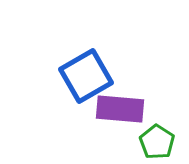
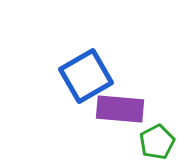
green pentagon: rotated 12 degrees clockwise
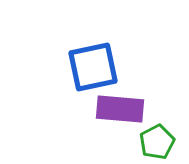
blue square: moved 7 px right, 9 px up; rotated 18 degrees clockwise
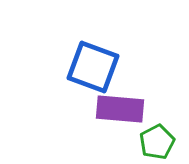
blue square: rotated 32 degrees clockwise
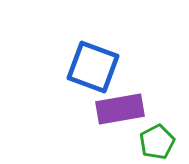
purple rectangle: rotated 15 degrees counterclockwise
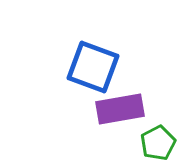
green pentagon: moved 1 px right, 1 px down
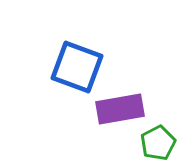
blue square: moved 16 px left
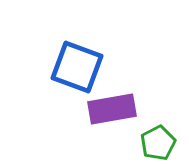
purple rectangle: moved 8 px left
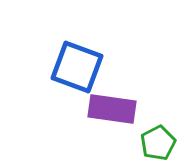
purple rectangle: rotated 18 degrees clockwise
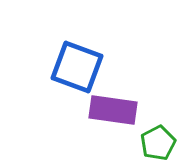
purple rectangle: moved 1 px right, 1 px down
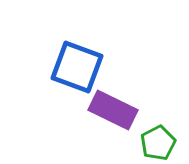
purple rectangle: rotated 18 degrees clockwise
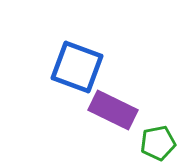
green pentagon: rotated 16 degrees clockwise
